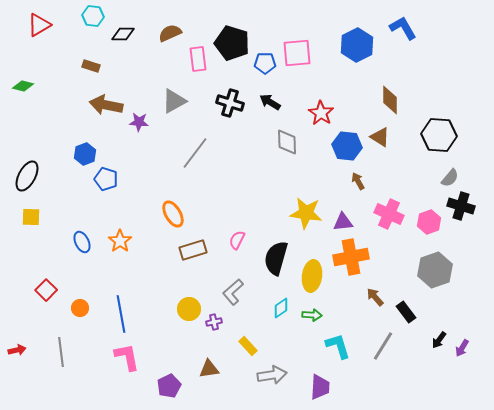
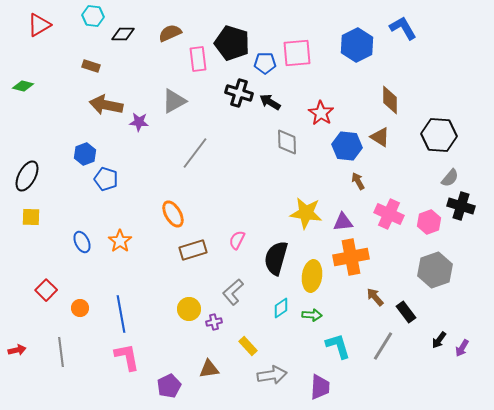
black cross at (230, 103): moved 9 px right, 10 px up
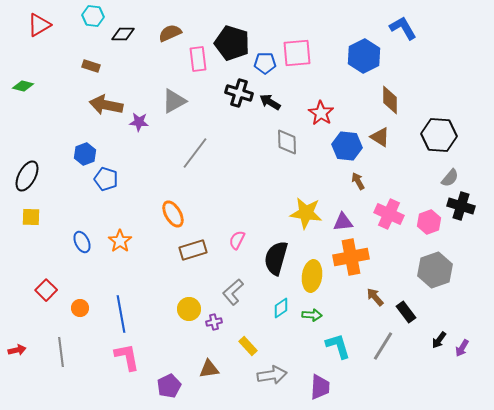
blue hexagon at (357, 45): moved 7 px right, 11 px down
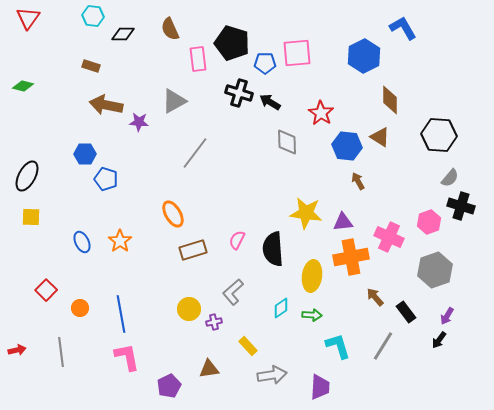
red triangle at (39, 25): moved 11 px left, 7 px up; rotated 25 degrees counterclockwise
brown semicircle at (170, 33): moved 4 px up; rotated 90 degrees counterclockwise
blue hexagon at (85, 154): rotated 20 degrees clockwise
pink cross at (389, 214): moved 23 px down
black semicircle at (276, 258): moved 3 px left, 9 px up; rotated 20 degrees counterclockwise
purple arrow at (462, 348): moved 15 px left, 32 px up
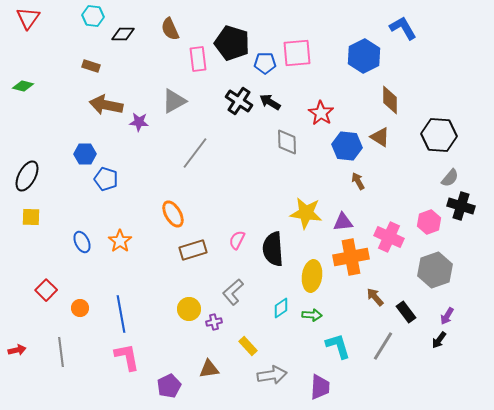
black cross at (239, 93): moved 8 px down; rotated 16 degrees clockwise
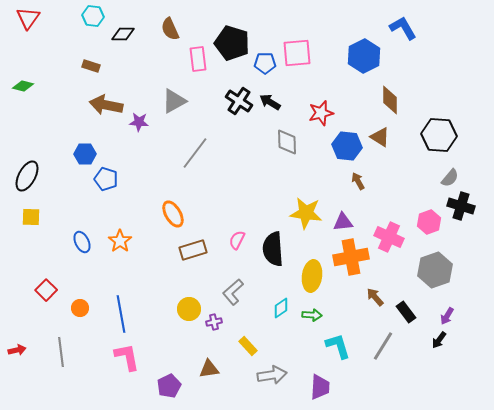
red star at (321, 113): rotated 25 degrees clockwise
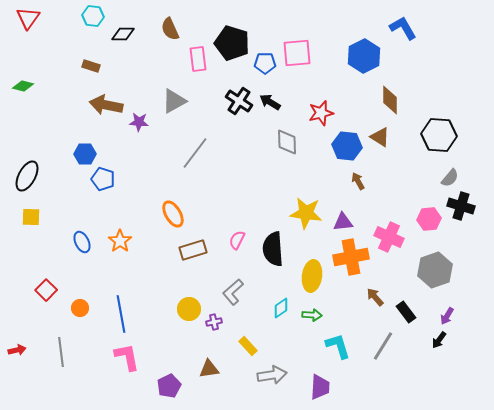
blue pentagon at (106, 179): moved 3 px left
pink hexagon at (429, 222): moved 3 px up; rotated 15 degrees clockwise
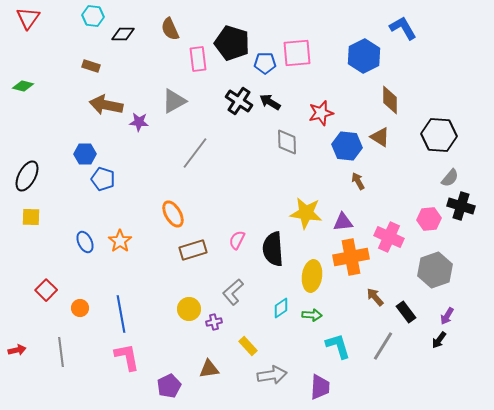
blue ellipse at (82, 242): moved 3 px right
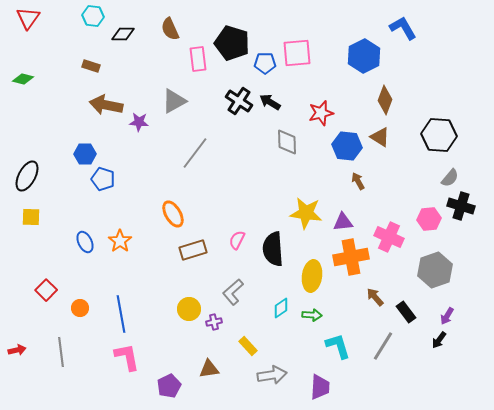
green diamond at (23, 86): moved 7 px up
brown diamond at (390, 100): moved 5 px left; rotated 20 degrees clockwise
